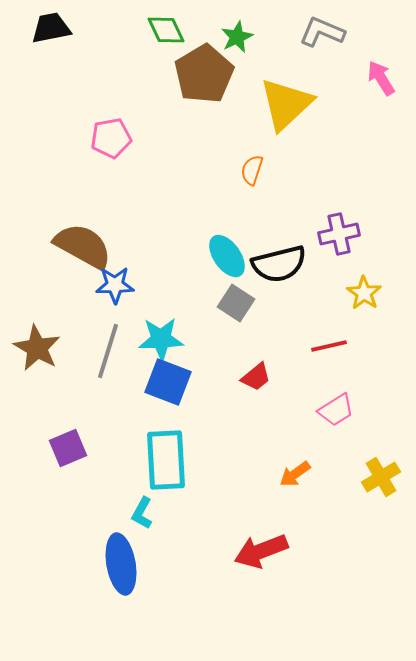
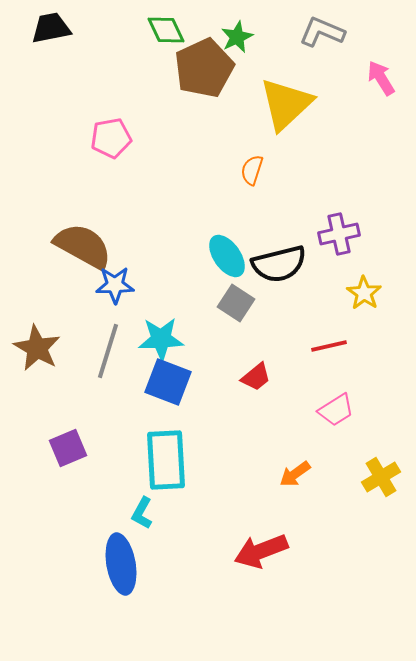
brown pentagon: moved 6 px up; rotated 6 degrees clockwise
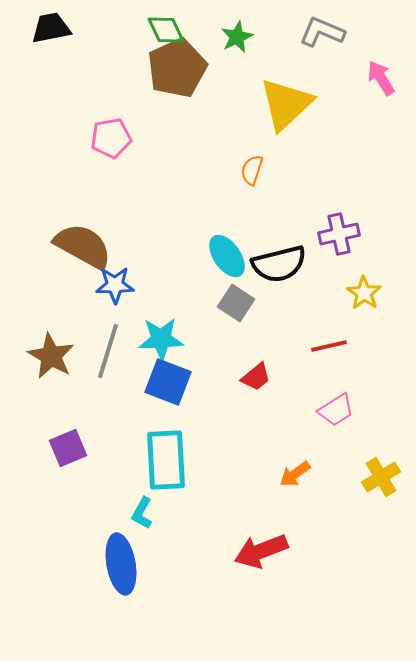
brown pentagon: moved 27 px left
brown star: moved 14 px right, 8 px down
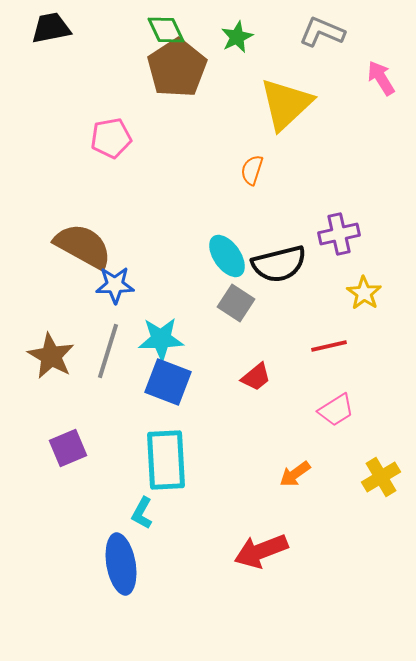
brown pentagon: rotated 8 degrees counterclockwise
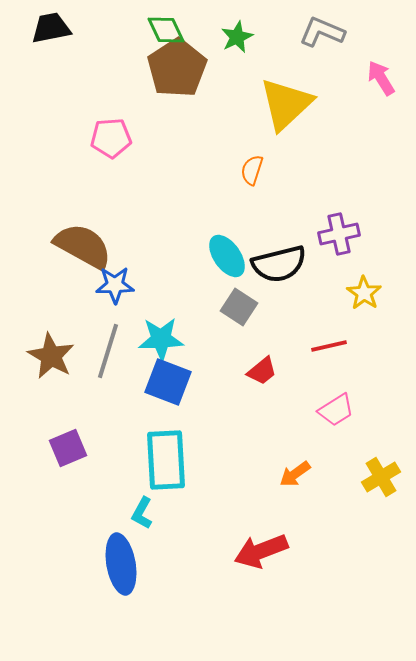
pink pentagon: rotated 6 degrees clockwise
gray square: moved 3 px right, 4 px down
red trapezoid: moved 6 px right, 6 px up
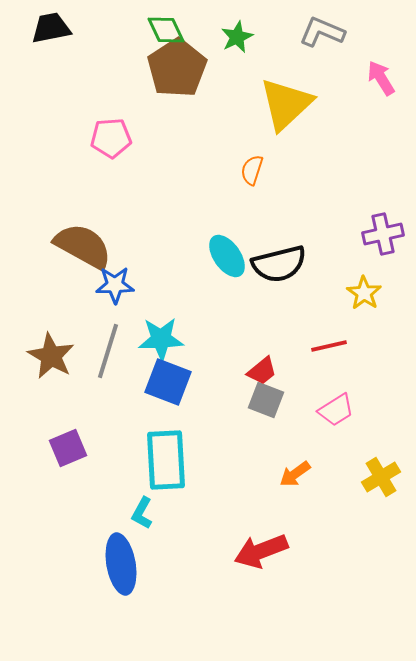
purple cross: moved 44 px right
gray square: moved 27 px right, 93 px down; rotated 12 degrees counterclockwise
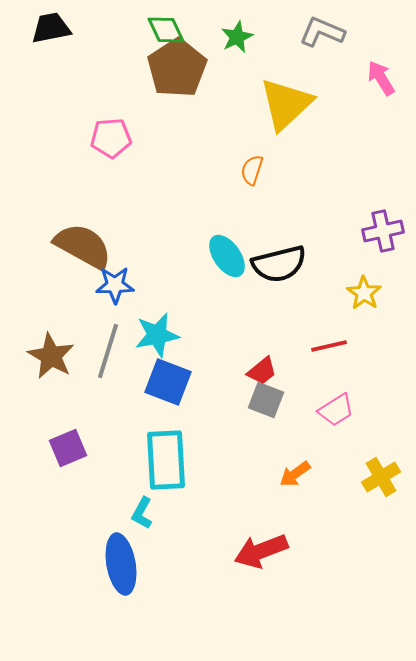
purple cross: moved 3 px up
cyan star: moved 4 px left, 4 px up; rotated 9 degrees counterclockwise
